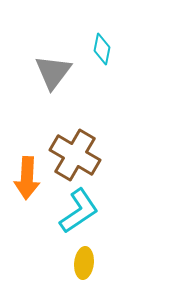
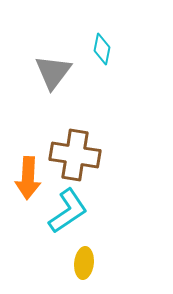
brown cross: rotated 21 degrees counterclockwise
orange arrow: moved 1 px right
cyan L-shape: moved 11 px left
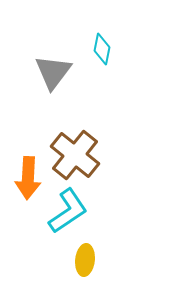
brown cross: rotated 30 degrees clockwise
yellow ellipse: moved 1 px right, 3 px up
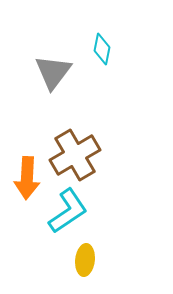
brown cross: rotated 21 degrees clockwise
orange arrow: moved 1 px left
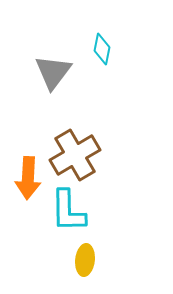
orange arrow: moved 1 px right
cyan L-shape: rotated 123 degrees clockwise
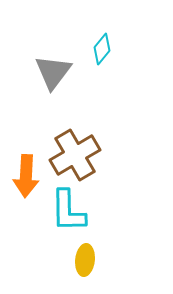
cyan diamond: rotated 28 degrees clockwise
orange arrow: moved 2 px left, 2 px up
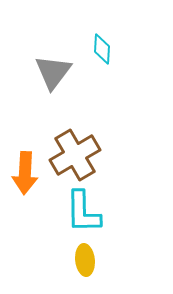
cyan diamond: rotated 36 degrees counterclockwise
orange arrow: moved 1 px left, 3 px up
cyan L-shape: moved 15 px right, 1 px down
yellow ellipse: rotated 12 degrees counterclockwise
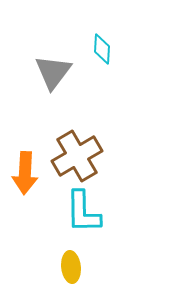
brown cross: moved 2 px right, 1 px down
yellow ellipse: moved 14 px left, 7 px down
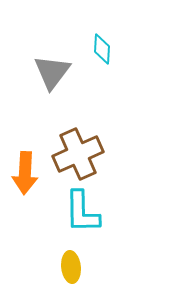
gray triangle: moved 1 px left
brown cross: moved 1 px right, 2 px up; rotated 6 degrees clockwise
cyan L-shape: moved 1 px left
